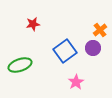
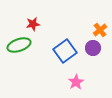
green ellipse: moved 1 px left, 20 px up
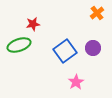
orange cross: moved 3 px left, 17 px up
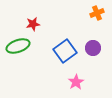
orange cross: rotated 16 degrees clockwise
green ellipse: moved 1 px left, 1 px down
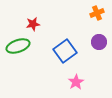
purple circle: moved 6 px right, 6 px up
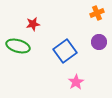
green ellipse: rotated 35 degrees clockwise
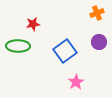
green ellipse: rotated 15 degrees counterclockwise
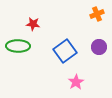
orange cross: moved 1 px down
red star: rotated 16 degrees clockwise
purple circle: moved 5 px down
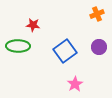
red star: moved 1 px down
pink star: moved 1 px left, 2 px down
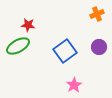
red star: moved 5 px left
green ellipse: rotated 30 degrees counterclockwise
pink star: moved 1 px left, 1 px down
